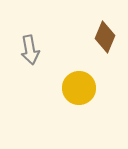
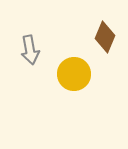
yellow circle: moved 5 px left, 14 px up
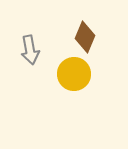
brown diamond: moved 20 px left
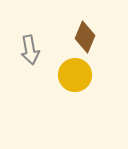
yellow circle: moved 1 px right, 1 px down
